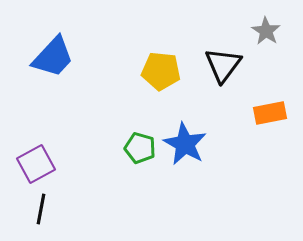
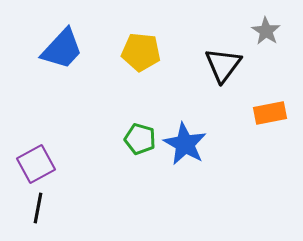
blue trapezoid: moved 9 px right, 8 px up
yellow pentagon: moved 20 px left, 19 px up
green pentagon: moved 9 px up
black line: moved 3 px left, 1 px up
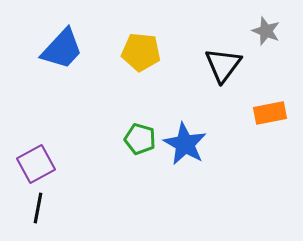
gray star: rotated 12 degrees counterclockwise
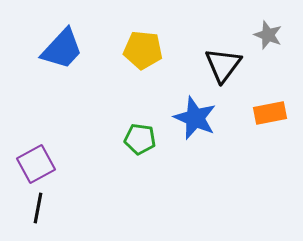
gray star: moved 2 px right, 4 px down
yellow pentagon: moved 2 px right, 2 px up
green pentagon: rotated 8 degrees counterclockwise
blue star: moved 10 px right, 26 px up; rotated 6 degrees counterclockwise
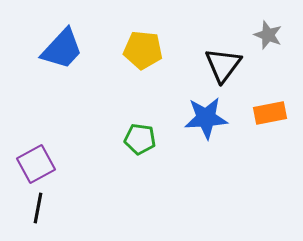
blue star: moved 11 px right; rotated 27 degrees counterclockwise
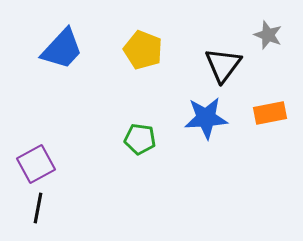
yellow pentagon: rotated 15 degrees clockwise
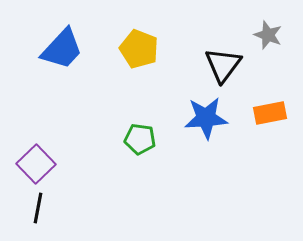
yellow pentagon: moved 4 px left, 1 px up
purple square: rotated 15 degrees counterclockwise
